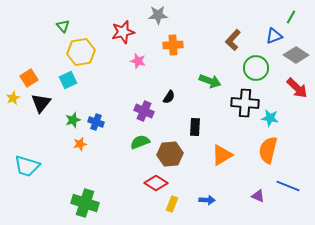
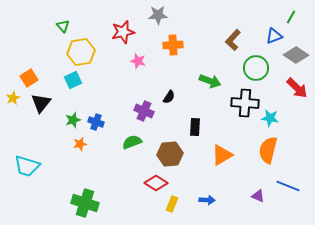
cyan square: moved 5 px right
green semicircle: moved 8 px left
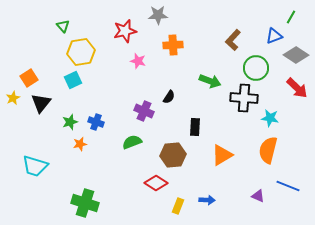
red star: moved 2 px right, 1 px up
black cross: moved 1 px left, 5 px up
green star: moved 3 px left, 2 px down
brown hexagon: moved 3 px right, 1 px down
cyan trapezoid: moved 8 px right
yellow rectangle: moved 6 px right, 2 px down
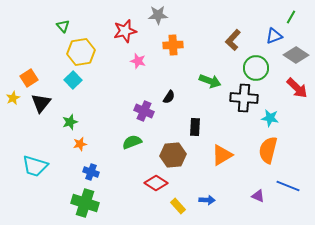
cyan square: rotated 18 degrees counterclockwise
blue cross: moved 5 px left, 50 px down
yellow rectangle: rotated 63 degrees counterclockwise
